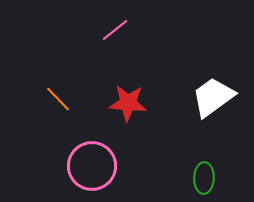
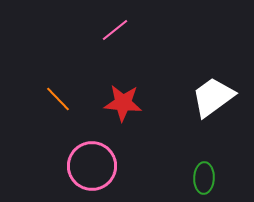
red star: moved 5 px left
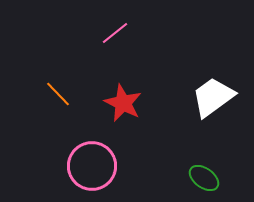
pink line: moved 3 px down
orange line: moved 5 px up
red star: rotated 21 degrees clockwise
green ellipse: rotated 56 degrees counterclockwise
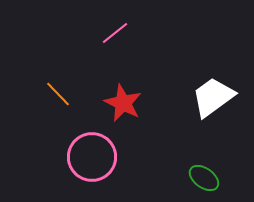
pink circle: moved 9 px up
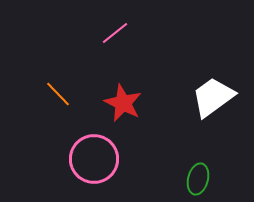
pink circle: moved 2 px right, 2 px down
green ellipse: moved 6 px left, 1 px down; rotated 68 degrees clockwise
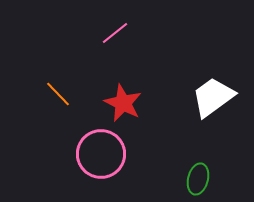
pink circle: moved 7 px right, 5 px up
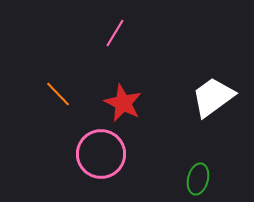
pink line: rotated 20 degrees counterclockwise
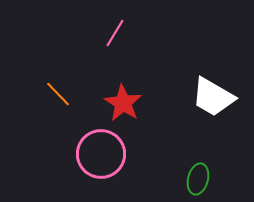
white trapezoid: rotated 114 degrees counterclockwise
red star: rotated 6 degrees clockwise
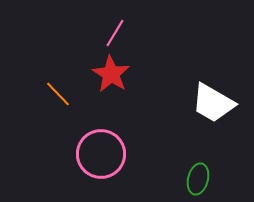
white trapezoid: moved 6 px down
red star: moved 12 px left, 29 px up
